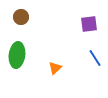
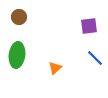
brown circle: moved 2 px left
purple square: moved 2 px down
blue line: rotated 12 degrees counterclockwise
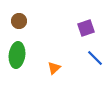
brown circle: moved 4 px down
purple square: moved 3 px left, 2 px down; rotated 12 degrees counterclockwise
orange triangle: moved 1 px left
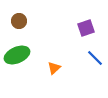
green ellipse: rotated 60 degrees clockwise
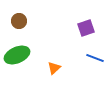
blue line: rotated 24 degrees counterclockwise
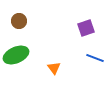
green ellipse: moved 1 px left
orange triangle: rotated 24 degrees counterclockwise
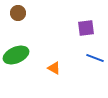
brown circle: moved 1 px left, 8 px up
purple square: rotated 12 degrees clockwise
orange triangle: rotated 24 degrees counterclockwise
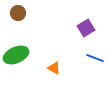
purple square: rotated 24 degrees counterclockwise
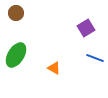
brown circle: moved 2 px left
green ellipse: rotated 35 degrees counterclockwise
